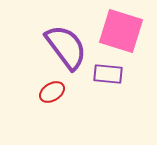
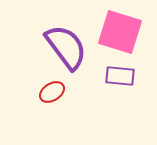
pink square: moved 1 px left, 1 px down
purple rectangle: moved 12 px right, 2 px down
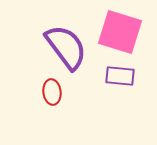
red ellipse: rotated 65 degrees counterclockwise
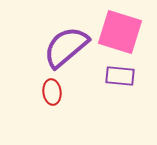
purple semicircle: rotated 93 degrees counterclockwise
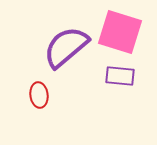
red ellipse: moved 13 px left, 3 px down
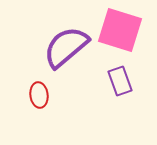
pink square: moved 2 px up
purple rectangle: moved 5 px down; rotated 64 degrees clockwise
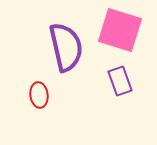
purple semicircle: rotated 117 degrees clockwise
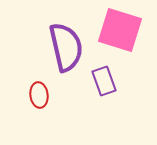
purple rectangle: moved 16 px left
